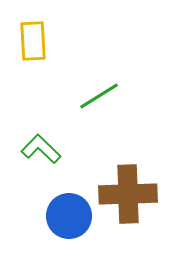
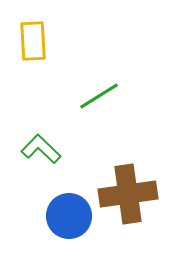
brown cross: rotated 6 degrees counterclockwise
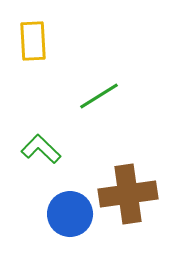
blue circle: moved 1 px right, 2 px up
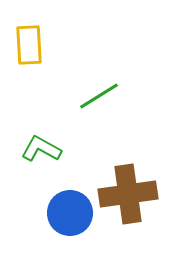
yellow rectangle: moved 4 px left, 4 px down
green L-shape: rotated 15 degrees counterclockwise
blue circle: moved 1 px up
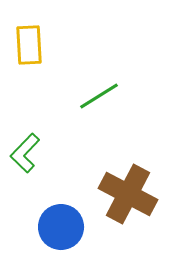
green L-shape: moved 16 px left, 4 px down; rotated 75 degrees counterclockwise
brown cross: rotated 36 degrees clockwise
blue circle: moved 9 px left, 14 px down
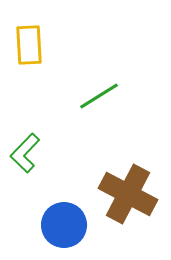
blue circle: moved 3 px right, 2 px up
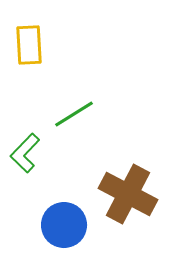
green line: moved 25 px left, 18 px down
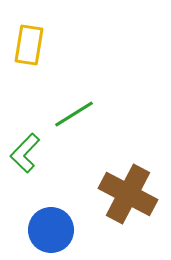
yellow rectangle: rotated 12 degrees clockwise
blue circle: moved 13 px left, 5 px down
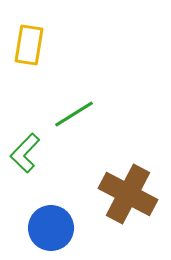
blue circle: moved 2 px up
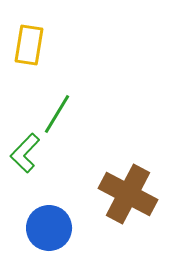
green line: moved 17 px left; rotated 27 degrees counterclockwise
blue circle: moved 2 px left
